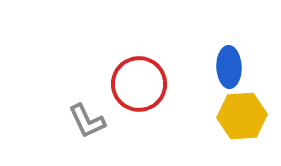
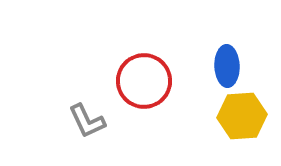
blue ellipse: moved 2 px left, 1 px up
red circle: moved 5 px right, 3 px up
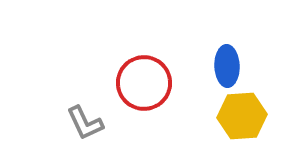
red circle: moved 2 px down
gray L-shape: moved 2 px left, 2 px down
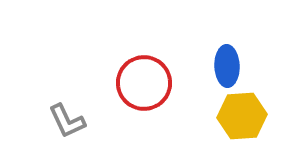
gray L-shape: moved 18 px left, 2 px up
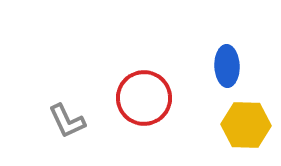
red circle: moved 15 px down
yellow hexagon: moved 4 px right, 9 px down; rotated 6 degrees clockwise
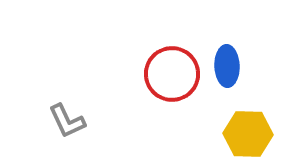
red circle: moved 28 px right, 24 px up
yellow hexagon: moved 2 px right, 9 px down
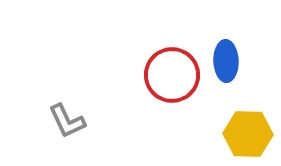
blue ellipse: moved 1 px left, 5 px up
red circle: moved 1 px down
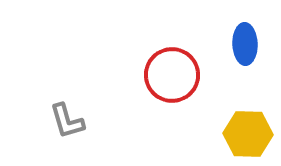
blue ellipse: moved 19 px right, 17 px up
gray L-shape: rotated 9 degrees clockwise
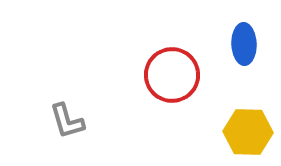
blue ellipse: moved 1 px left
yellow hexagon: moved 2 px up
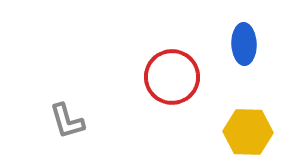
red circle: moved 2 px down
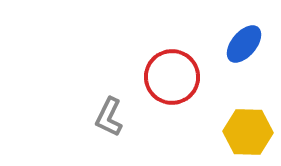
blue ellipse: rotated 42 degrees clockwise
gray L-shape: moved 42 px right, 4 px up; rotated 42 degrees clockwise
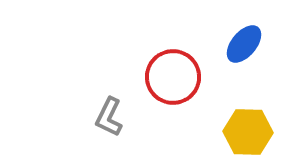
red circle: moved 1 px right
